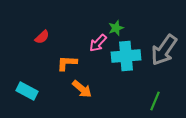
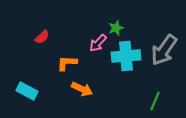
orange arrow: rotated 15 degrees counterclockwise
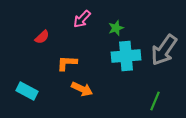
pink arrow: moved 16 px left, 24 px up
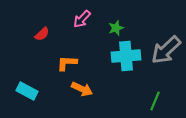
red semicircle: moved 3 px up
gray arrow: moved 2 px right; rotated 12 degrees clockwise
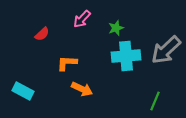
cyan rectangle: moved 4 px left
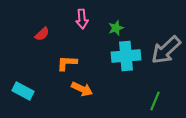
pink arrow: rotated 48 degrees counterclockwise
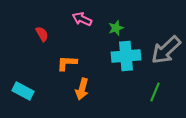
pink arrow: rotated 120 degrees clockwise
red semicircle: rotated 77 degrees counterclockwise
orange arrow: rotated 80 degrees clockwise
green line: moved 9 px up
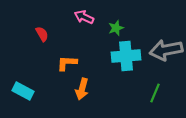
pink arrow: moved 2 px right, 2 px up
gray arrow: rotated 32 degrees clockwise
green line: moved 1 px down
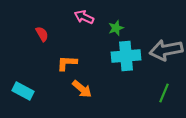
orange arrow: rotated 65 degrees counterclockwise
green line: moved 9 px right
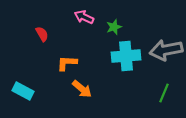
green star: moved 2 px left, 1 px up
